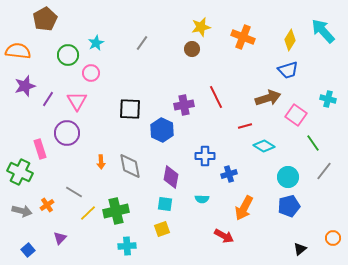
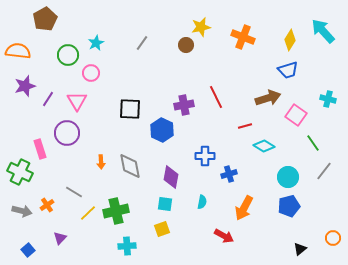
brown circle at (192, 49): moved 6 px left, 4 px up
cyan semicircle at (202, 199): moved 3 px down; rotated 80 degrees counterclockwise
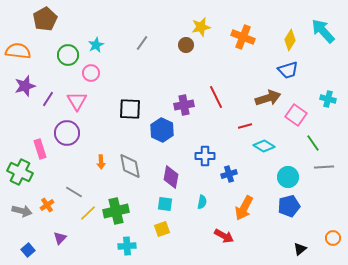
cyan star at (96, 43): moved 2 px down
gray line at (324, 171): moved 4 px up; rotated 48 degrees clockwise
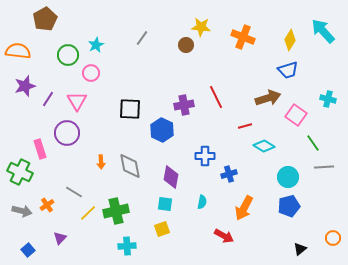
yellow star at (201, 27): rotated 18 degrees clockwise
gray line at (142, 43): moved 5 px up
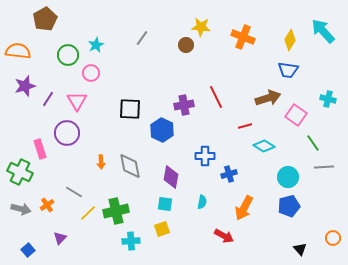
blue trapezoid at (288, 70): rotated 25 degrees clockwise
gray arrow at (22, 211): moved 1 px left, 2 px up
cyan cross at (127, 246): moved 4 px right, 5 px up
black triangle at (300, 249): rotated 32 degrees counterclockwise
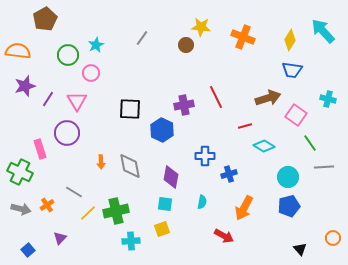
blue trapezoid at (288, 70): moved 4 px right
green line at (313, 143): moved 3 px left
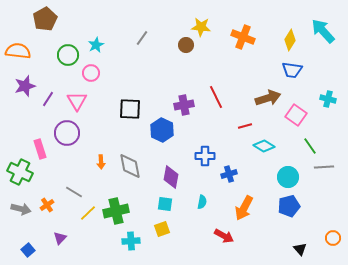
green line at (310, 143): moved 3 px down
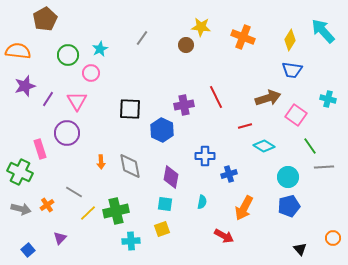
cyan star at (96, 45): moved 4 px right, 4 px down
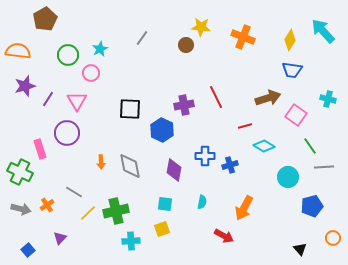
blue cross at (229, 174): moved 1 px right, 9 px up
purple diamond at (171, 177): moved 3 px right, 7 px up
blue pentagon at (289, 206): moved 23 px right
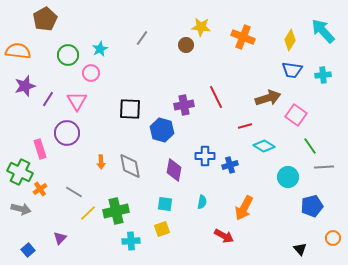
cyan cross at (328, 99): moved 5 px left, 24 px up; rotated 21 degrees counterclockwise
blue hexagon at (162, 130): rotated 10 degrees counterclockwise
orange cross at (47, 205): moved 7 px left, 16 px up
